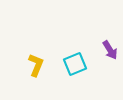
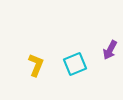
purple arrow: rotated 60 degrees clockwise
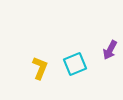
yellow L-shape: moved 4 px right, 3 px down
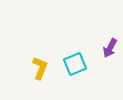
purple arrow: moved 2 px up
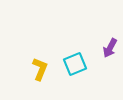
yellow L-shape: moved 1 px down
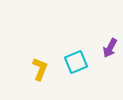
cyan square: moved 1 px right, 2 px up
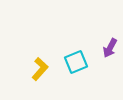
yellow L-shape: rotated 20 degrees clockwise
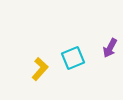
cyan square: moved 3 px left, 4 px up
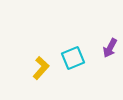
yellow L-shape: moved 1 px right, 1 px up
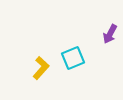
purple arrow: moved 14 px up
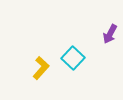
cyan square: rotated 25 degrees counterclockwise
